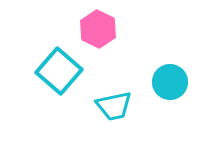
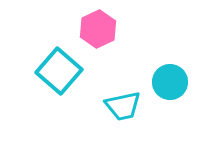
pink hexagon: rotated 9 degrees clockwise
cyan trapezoid: moved 9 px right
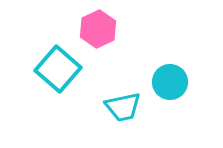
cyan square: moved 1 px left, 2 px up
cyan trapezoid: moved 1 px down
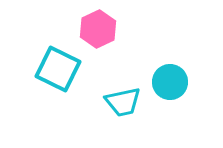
cyan square: rotated 15 degrees counterclockwise
cyan trapezoid: moved 5 px up
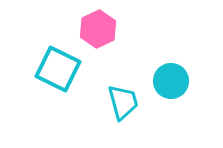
cyan circle: moved 1 px right, 1 px up
cyan trapezoid: rotated 93 degrees counterclockwise
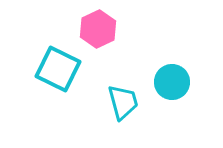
cyan circle: moved 1 px right, 1 px down
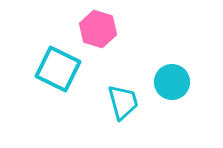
pink hexagon: rotated 18 degrees counterclockwise
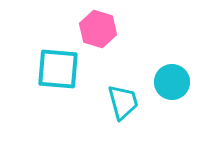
cyan square: rotated 21 degrees counterclockwise
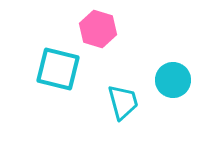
cyan square: rotated 9 degrees clockwise
cyan circle: moved 1 px right, 2 px up
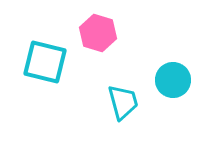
pink hexagon: moved 4 px down
cyan square: moved 13 px left, 7 px up
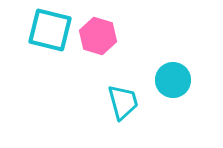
pink hexagon: moved 3 px down
cyan square: moved 5 px right, 32 px up
